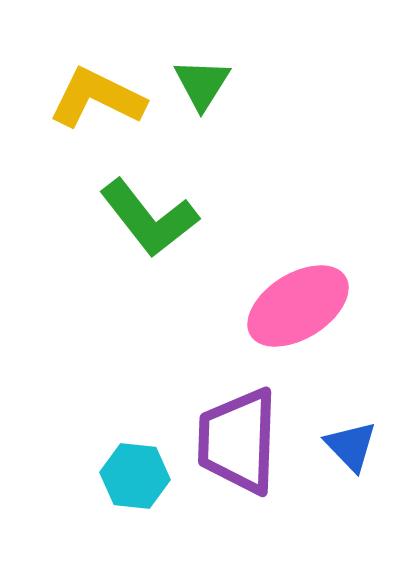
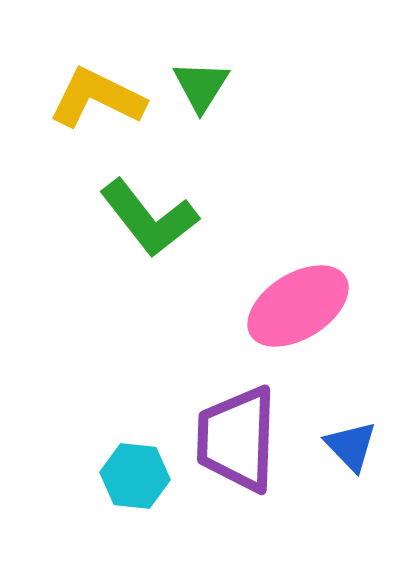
green triangle: moved 1 px left, 2 px down
purple trapezoid: moved 1 px left, 2 px up
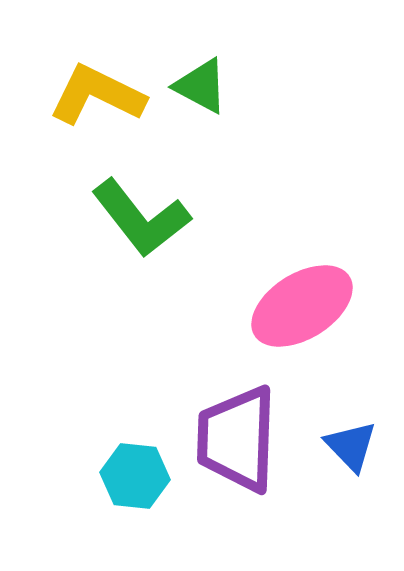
green triangle: rotated 34 degrees counterclockwise
yellow L-shape: moved 3 px up
green L-shape: moved 8 px left
pink ellipse: moved 4 px right
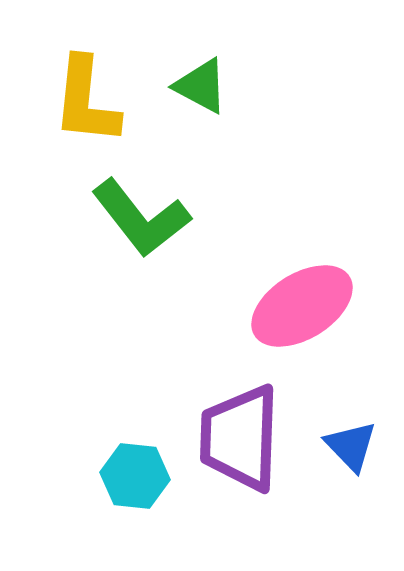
yellow L-shape: moved 11 px left, 6 px down; rotated 110 degrees counterclockwise
purple trapezoid: moved 3 px right, 1 px up
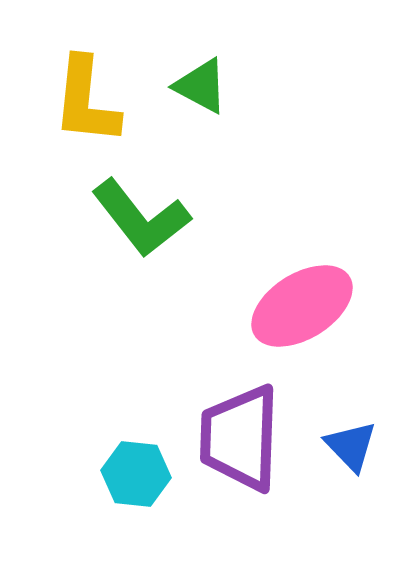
cyan hexagon: moved 1 px right, 2 px up
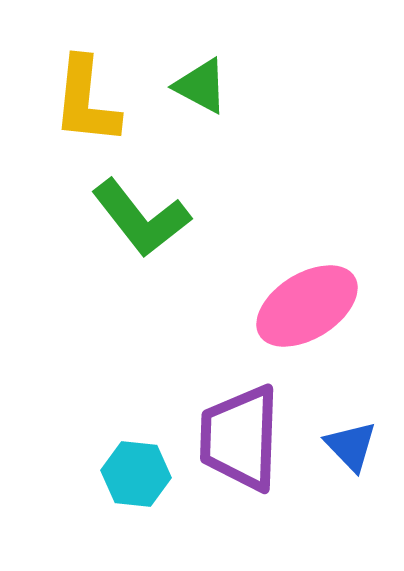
pink ellipse: moved 5 px right
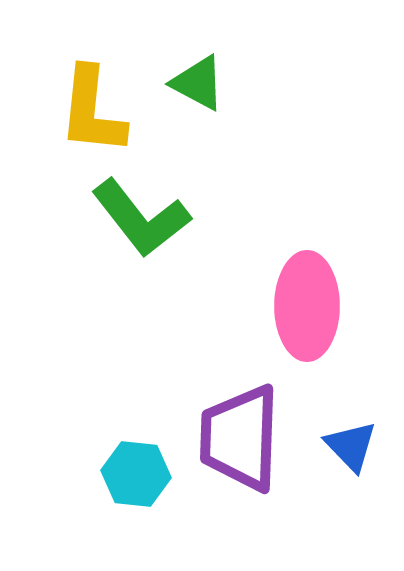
green triangle: moved 3 px left, 3 px up
yellow L-shape: moved 6 px right, 10 px down
pink ellipse: rotated 58 degrees counterclockwise
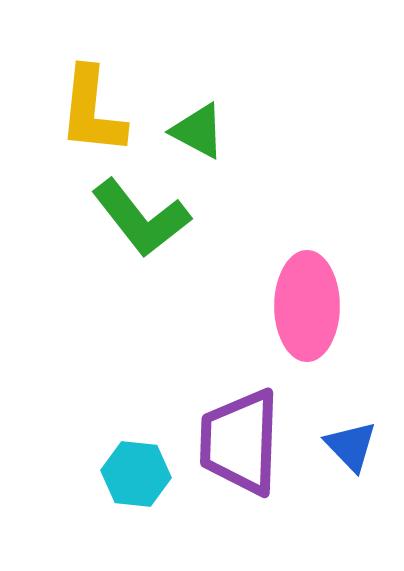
green triangle: moved 48 px down
purple trapezoid: moved 4 px down
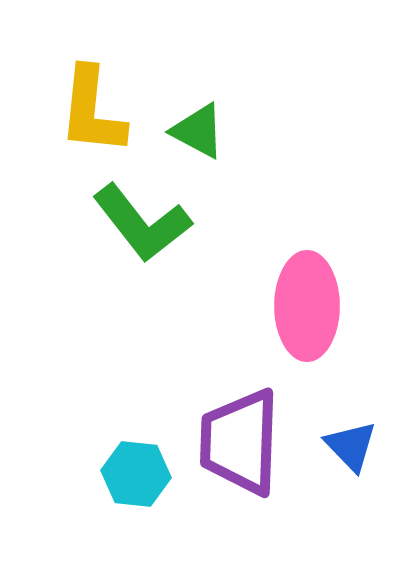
green L-shape: moved 1 px right, 5 px down
